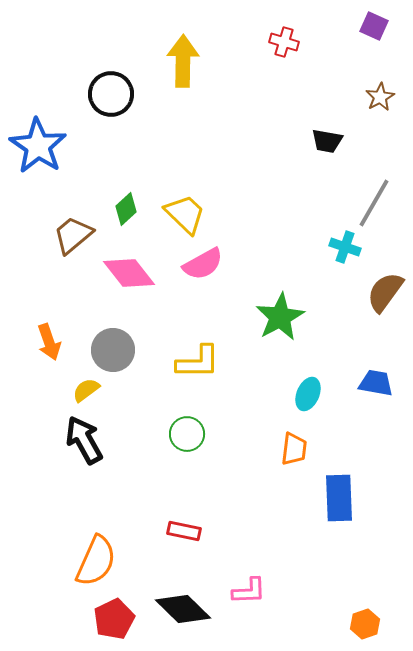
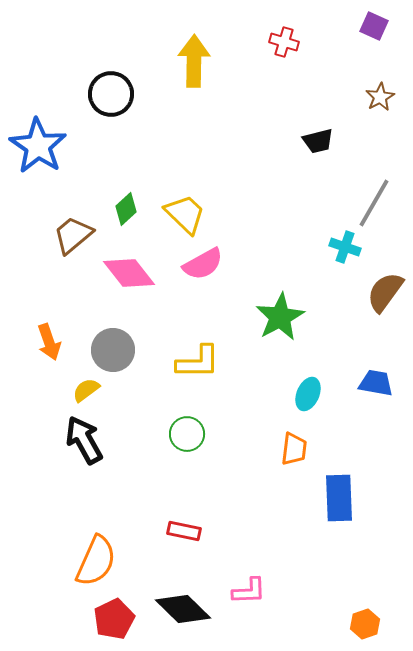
yellow arrow: moved 11 px right
black trapezoid: moved 9 px left; rotated 24 degrees counterclockwise
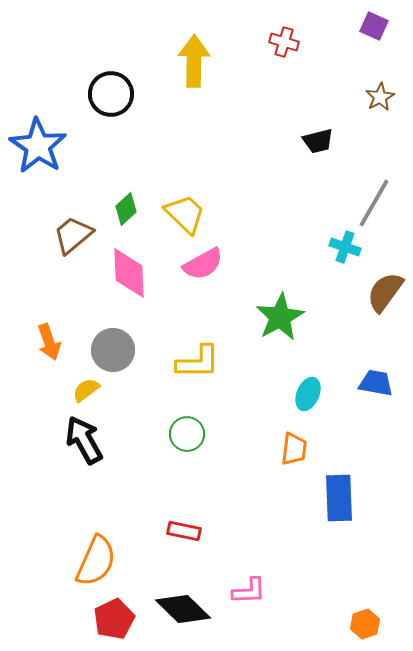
pink diamond: rotated 36 degrees clockwise
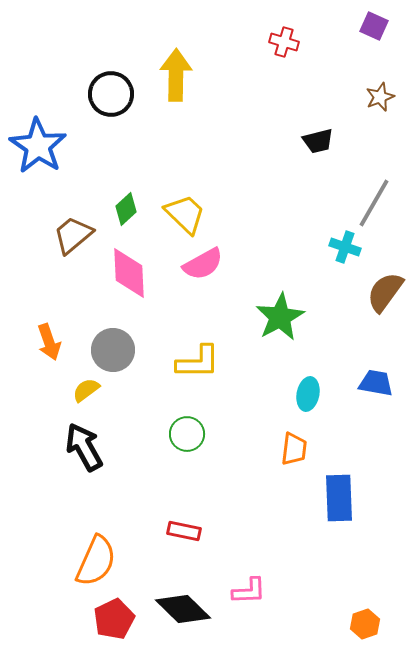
yellow arrow: moved 18 px left, 14 px down
brown star: rotated 8 degrees clockwise
cyan ellipse: rotated 12 degrees counterclockwise
black arrow: moved 7 px down
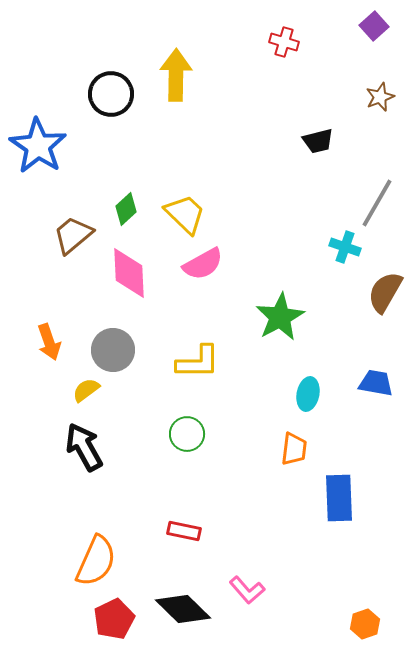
purple square: rotated 24 degrees clockwise
gray line: moved 3 px right
brown semicircle: rotated 6 degrees counterclockwise
pink L-shape: moved 2 px left, 1 px up; rotated 51 degrees clockwise
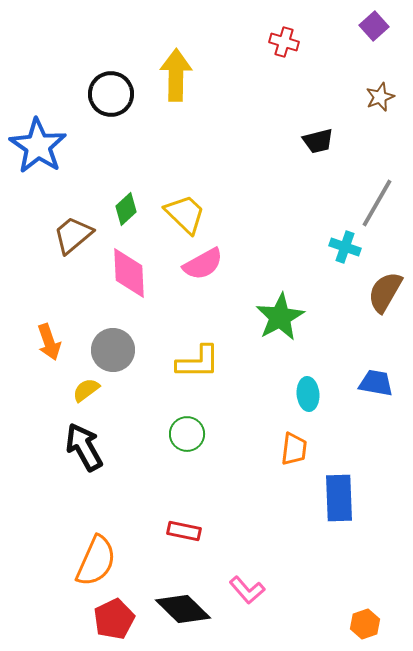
cyan ellipse: rotated 16 degrees counterclockwise
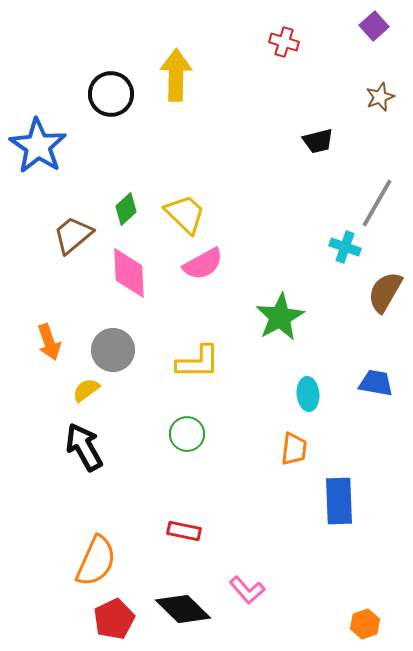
blue rectangle: moved 3 px down
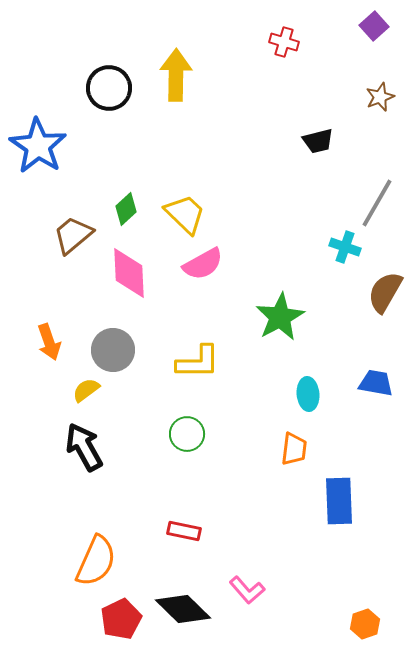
black circle: moved 2 px left, 6 px up
red pentagon: moved 7 px right
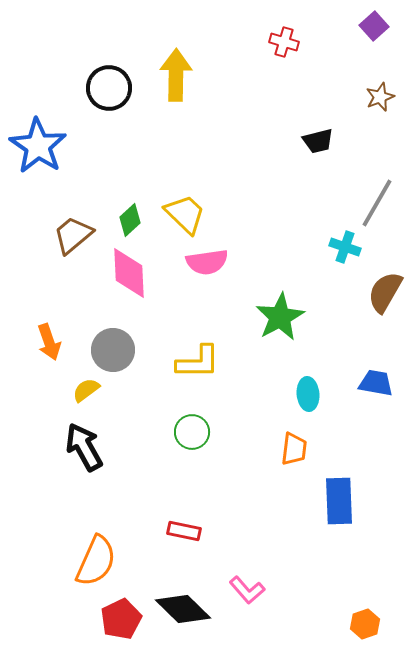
green diamond: moved 4 px right, 11 px down
pink semicircle: moved 4 px right, 2 px up; rotated 21 degrees clockwise
green circle: moved 5 px right, 2 px up
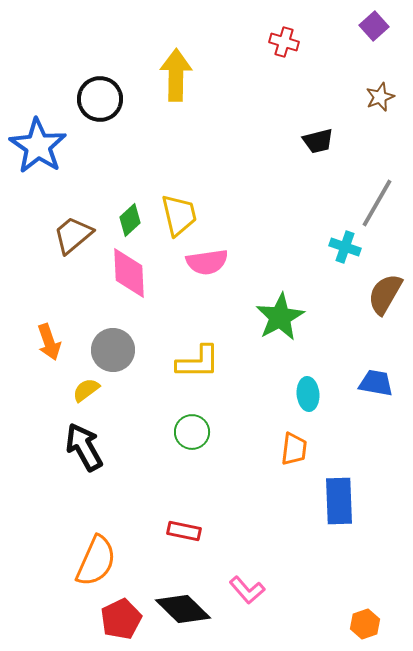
black circle: moved 9 px left, 11 px down
yellow trapezoid: moved 6 px left, 1 px down; rotated 33 degrees clockwise
brown semicircle: moved 2 px down
